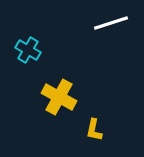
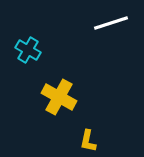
yellow L-shape: moved 6 px left, 11 px down
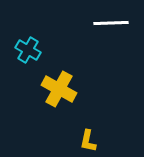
white line: rotated 16 degrees clockwise
yellow cross: moved 8 px up
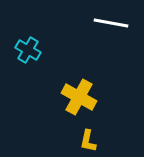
white line: rotated 12 degrees clockwise
yellow cross: moved 20 px right, 8 px down
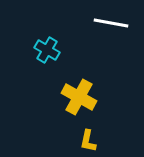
cyan cross: moved 19 px right
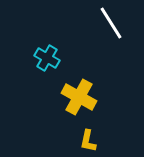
white line: rotated 48 degrees clockwise
cyan cross: moved 8 px down
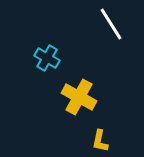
white line: moved 1 px down
yellow L-shape: moved 12 px right
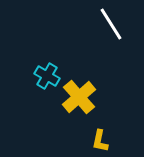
cyan cross: moved 18 px down
yellow cross: rotated 20 degrees clockwise
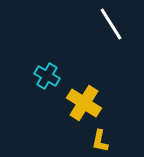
yellow cross: moved 5 px right, 6 px down; rotated 16 degrees counterclockwise
